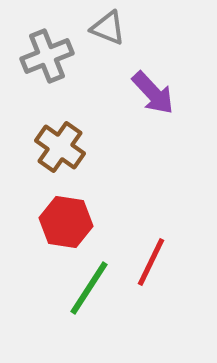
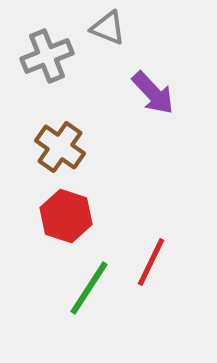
red hexagon: moved 6 px up; rotated 9 degrees clockwise
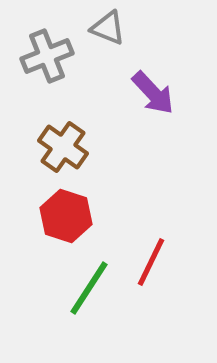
brown cross: moved 3 px right
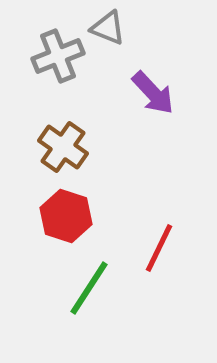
gray cross: moved 11 px right
red line: moved 8 px right, 14 px up
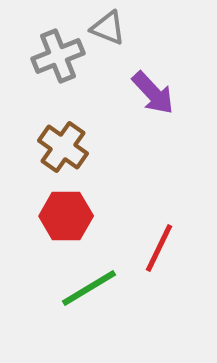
red hexagon: rotated 18 degrees counterclockwise
green line: rotated 26 degrees clockwise
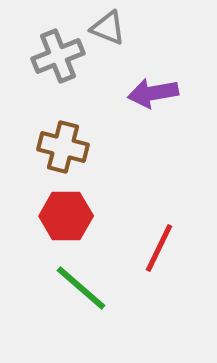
purple arrow: rotated 123 degrees clockwise
brown cross: rotated 21 degrees counterclockwise
green line: moved 8 px left; rotated 72 degrees clockwise
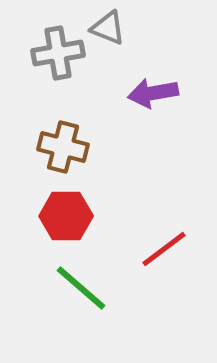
gray cross: moved 3 px up; rotated 12 degrees clockwise
red line: moved 5 px right, 1 px down; rotated 27 degrees clockwise
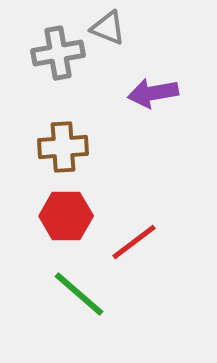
brown cross: rotated 18 degrees counterclockwise
red line: moved 30 px left, 7 px up
green line: moved 2 px left, 6 px down
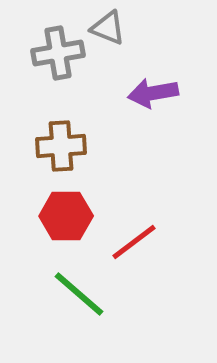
brown cross: moved 2 px left, 1 px up
